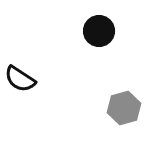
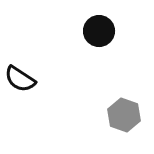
gray hexagon: moved 7 px down; rotated 24 degrees counterclockwise
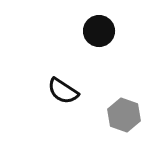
black semicircle: moved 43 px right, 12 px down
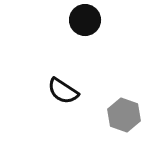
black circle: moved 14 px left, 11 px up
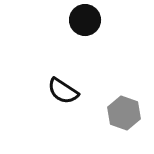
gray hexagon: moved 2 px up
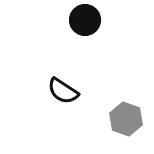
gray hexagon: moved 2 px right, 6 px down
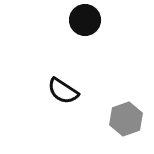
gray hexagon: rotated 20 degrees clockwise
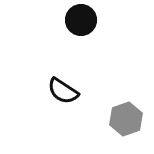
black circle: moved 4 px left
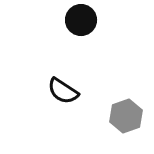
gray hexagon: moved 3 px up
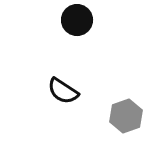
black circle: moved 4 px left
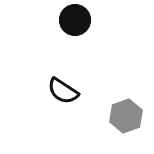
black circle: moved 2 px left
